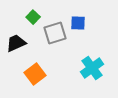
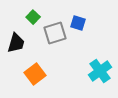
blue square: rotated 14 degrees clockwise
black trapezoid: rotated 130 degrees clockwise
cyan cross: moved 8 px right, 3 px down
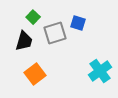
black trapezoid: moved 8 px right, 2 px up
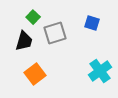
blue square: moved 14 px right
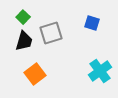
green square: moved 10 px left
gray square: moved 4 px left
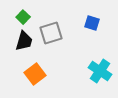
cyan cross: rotated 20 degrees counterclockwise
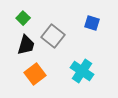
green square: moved 1 px down
gray square: moved 2 px right, 3 px down; rotated 35 degrees counterclockwise
black trapezoid: moved 2 px right, 4 px down
cyan cross: moved 18 px left
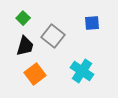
blue square: rotated 21 degrees counterclockwise
black trapezoid: moved 1 px left, 1 px down
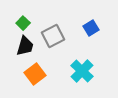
green square: moved 5 px down
blue square: moved 1 px left, 5 px down; rotated 28 degrees counterclockwise
gray square: rotated 25 degrees clockwise
cyan cross: rotated 10 degrees clockwise
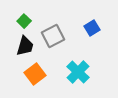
green square: moved 1 px right, 2 px up
blue square: moved 1 px right
cyan cross: moved 4 px left, 1 px down
